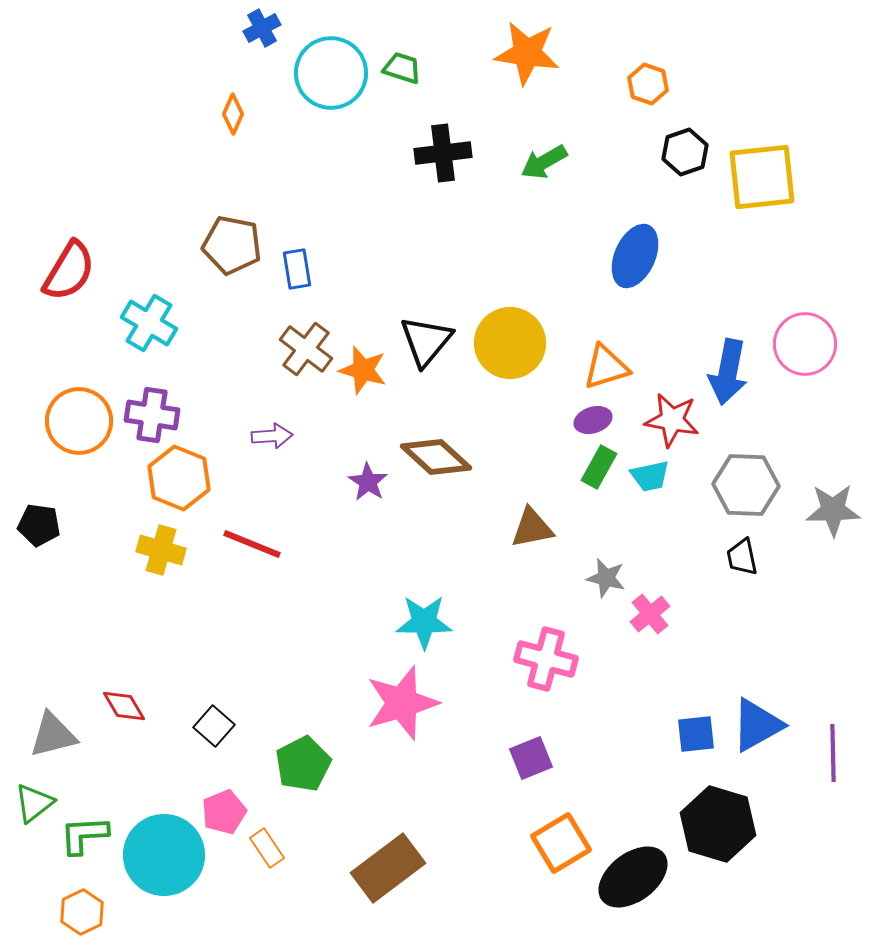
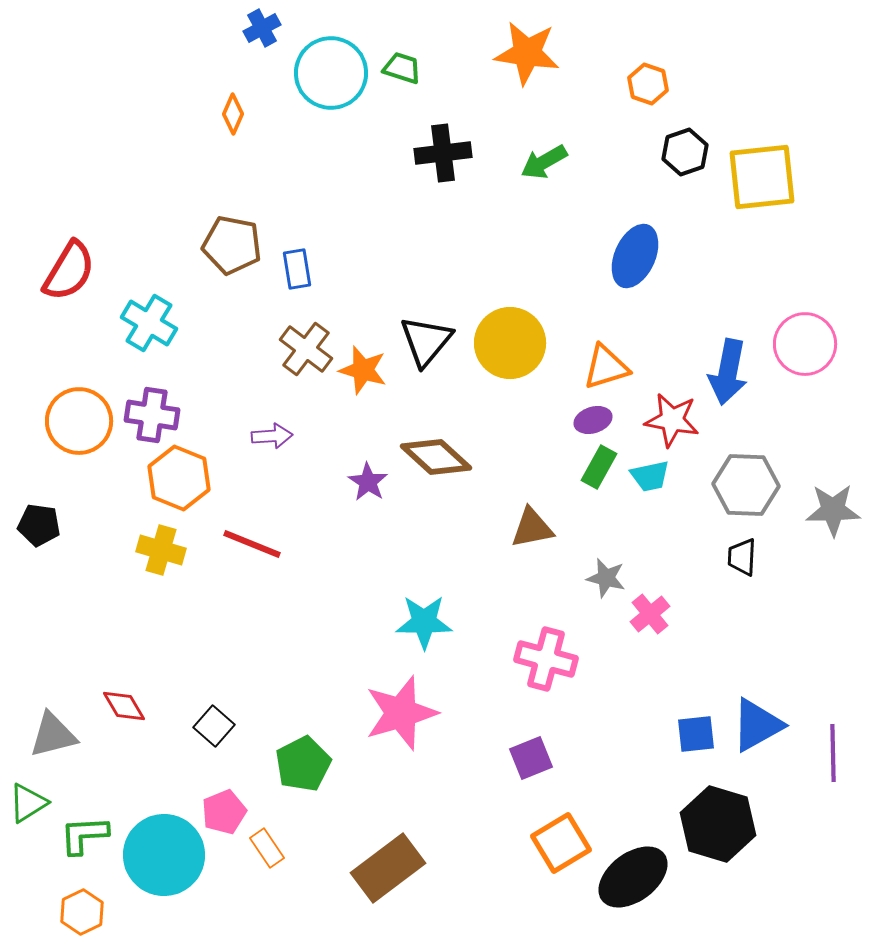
black trapezoid at (742, 557): rotated 15 degrees clockwise
pink star at (402, 703): moved 1 px left, 10 px down
green triangle at (34, 803): moved 6 px left; rotated 6 degrees clockwise
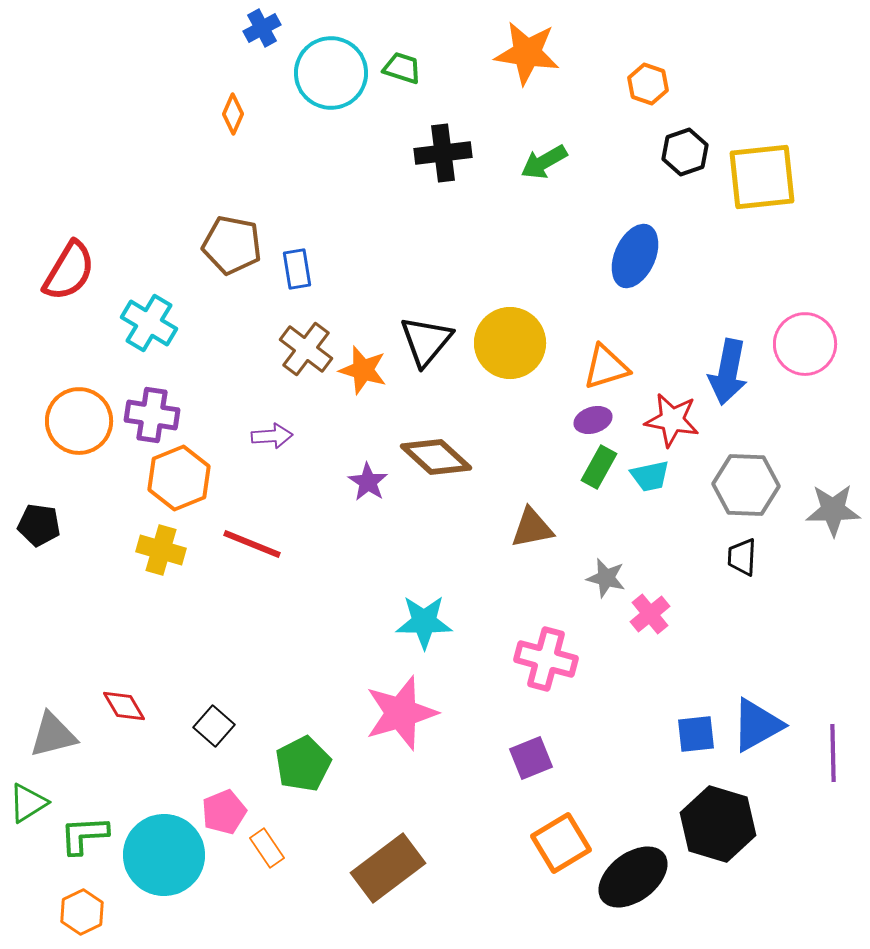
orange hexagon at (179, 478): rotated 16 degrees clockwise
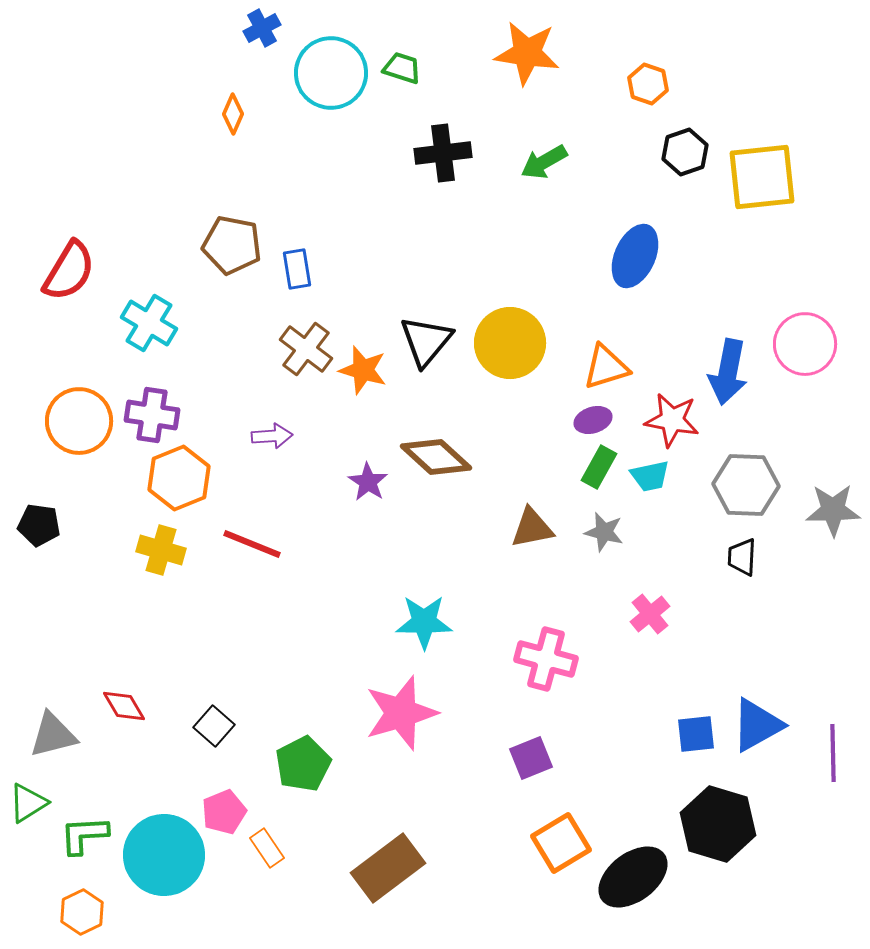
gray star at (606, 578): moved 2 px left, 46 px up
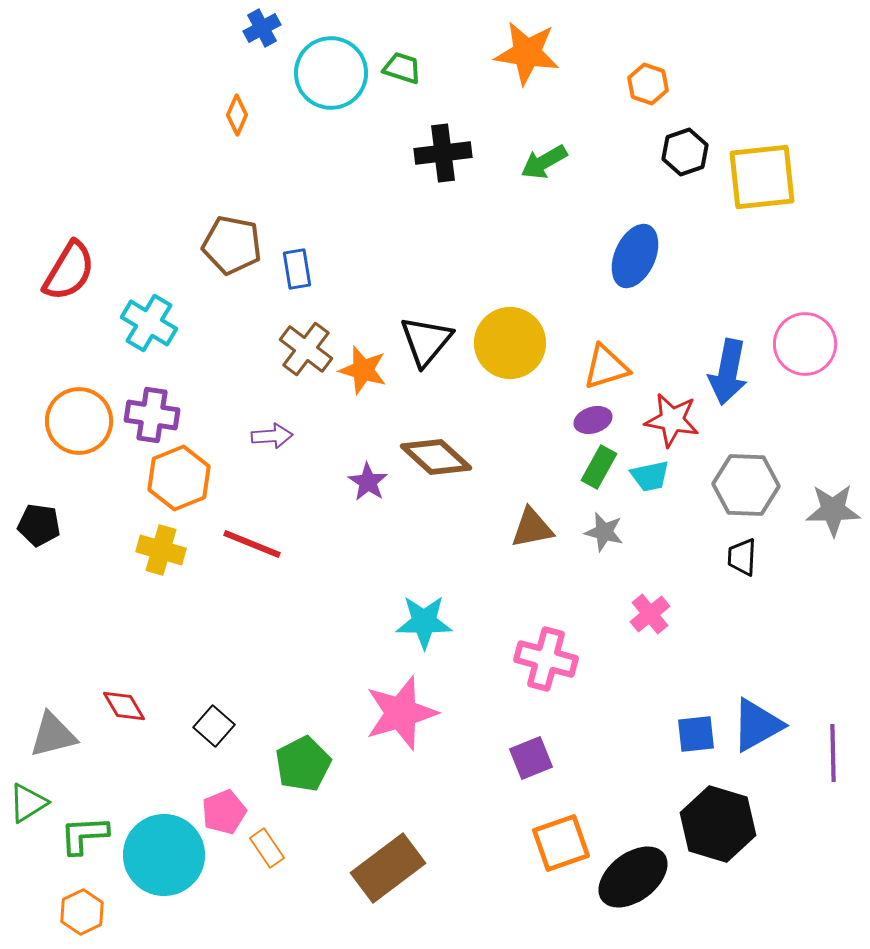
orange diamond at (233, 114): moved 4 px right, 1 px down
orange square at (561, 843): rotated 12 degrees clockwise
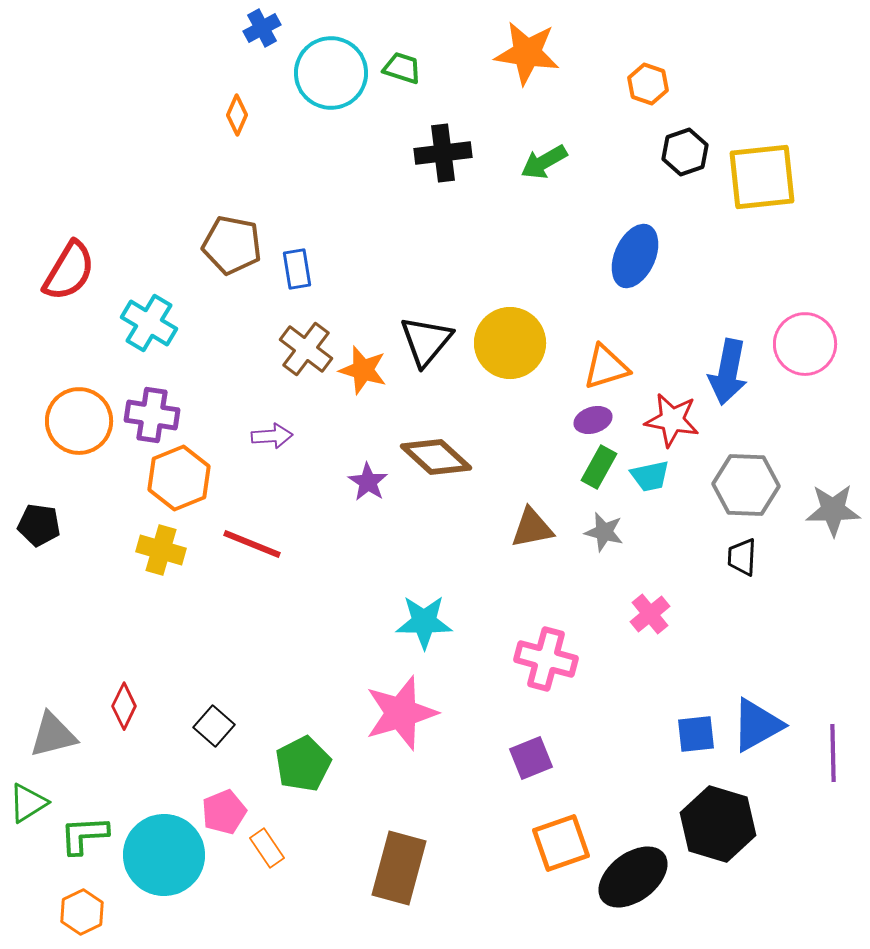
red diamond at (124, 706): rotated 57 degrees clockwise
brown rectangle at (388, 868): moved 11 px right; rotated 38 degrees counterclockwise
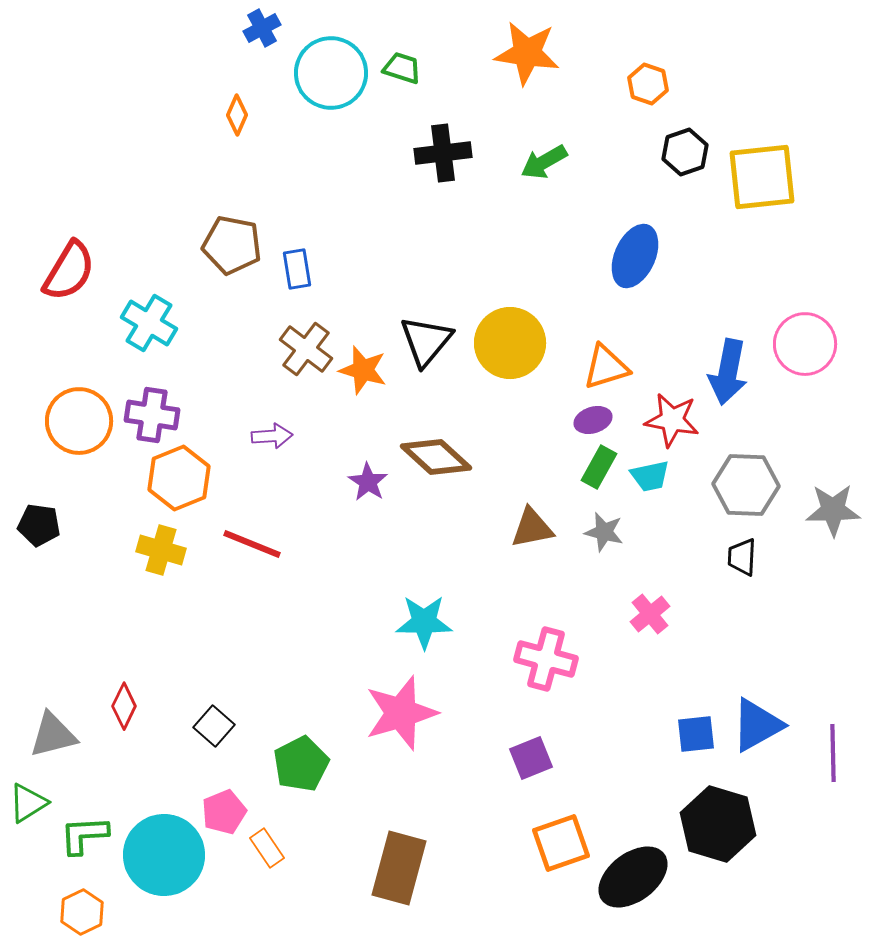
green pentagon at (303, 764): moved 2 px left
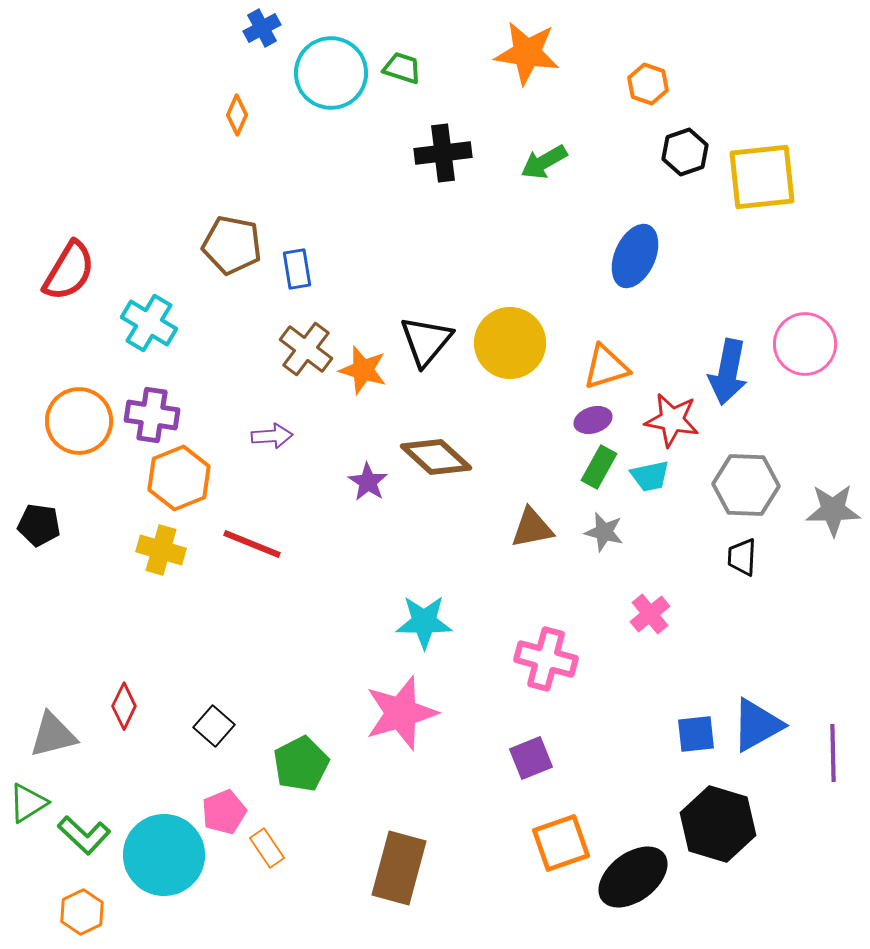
green L-shape at (84, 835): rotated 134 degrees counterclockwise
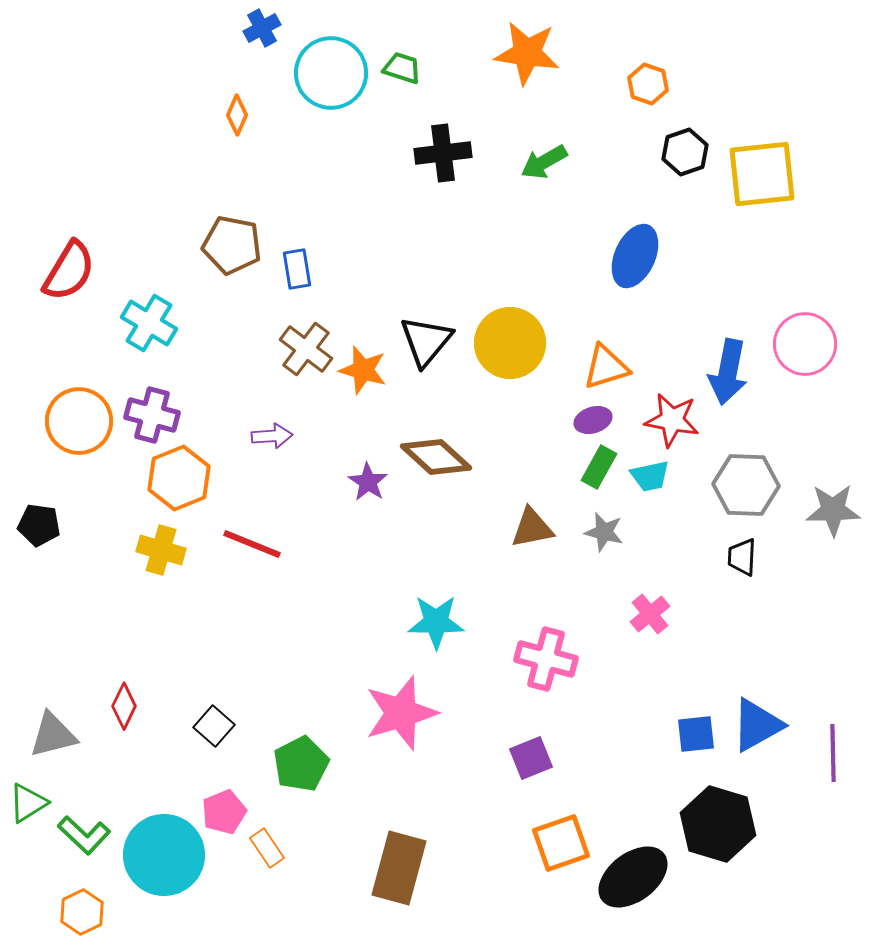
yellow square at (762, 177): moved 3 px up
purple cross at (152, 415): rotated 6 degrees clockwise
cyan star at (424, 622): moved 12 px right
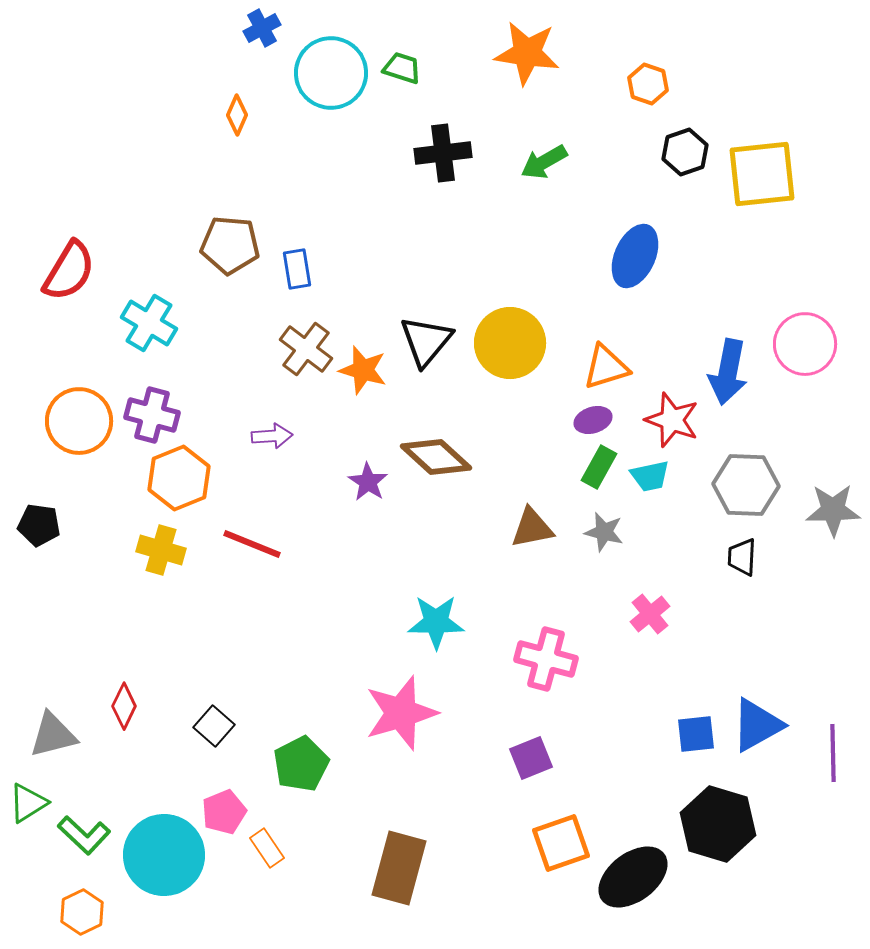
brown pentagon at (232, 245): moved 2 px left; rotated 6 degrees counterclockwise
red star at (672, 420): rotated 10 degrees clockwise
